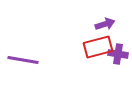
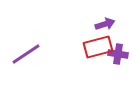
purple line: moved 3 px right, 6 px up; rotated 44 degrees counterclockwise
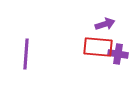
red rectangle: rotated 20 degrees clockwise
purple line: rotated 52 degrees counterclockwise
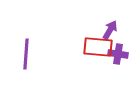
purple arrow: moved 5 px right, 6 px down; rotated 42 degrees counterclockwise
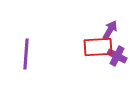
red rectangle: rotated 8 degrees counterclockwise
purple cross: moved 1 px left, 2 px down; rotated 18 degrees clockwise
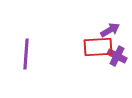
purple arrow: rotated 30 degrees clockwise
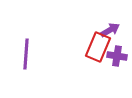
red rectangle: rotated 64 degrees counterclockwise
purple cross: rotated 18 degrees counterclockwise
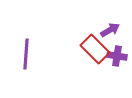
red rectangle: moved 3 px left, 2 px down; rotated 68 degrees counterclockwise
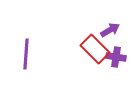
purple cross: moved 1 px left, 1 px down
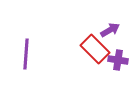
purple cross: moved 2 px right, 3 px down
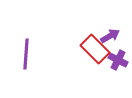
purple arrow: moved 6 px down
purple cross: rotated 18 degrees clockwise
